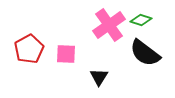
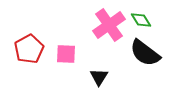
green diamond: rotated 40 degrees clockwise
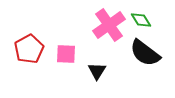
black triangle: moved 2 px left, 6 px up
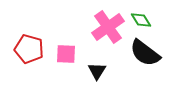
pink cross: moved 1 px left, 2 px down
red pentagon: rotated 28 degrees counterclockwise
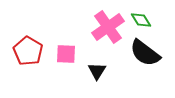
red pentagon: moved 1 px left, 2 px down; rotated 16 degrees clockwise
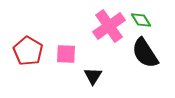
pink cross: moved 1 px right, 1 px up
black semicircle: rotated 20 degrees clockwise
black triangle: moved 4 px left, 5 px down
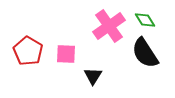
green diamond: moved 4 px right
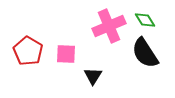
pink cross: rotated 12 degrees clockwise
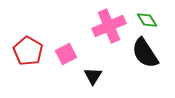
green diamond: moved 2 px right
pink square: rotated 30 degrees counterclockwise
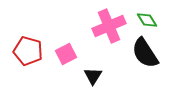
red pentagon: rotated 16 degrees counterclockwise
